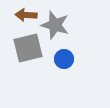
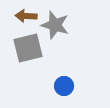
brown arrow: moved 1 px down
blue circle: moved 27 px down
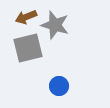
brown arrow: moved 1 px down; rotated 25 degrees counterclockwise
blue circle: moved 5 px left
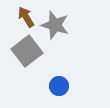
brown arrow: rotated 80 degrees clockwise
gray square: moved 1 px left, 3 px down; rotated 24 degrees counterclockwise
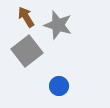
gray star: moved 3 px right
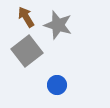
blue circle: moved 2 px left, 1 px up
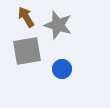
gray square: rotated 28 degrees clockwise
blue circle: moved 5 px right, 16 px up
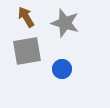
gray star: moved 7 px right, 2 px up
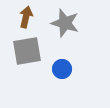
brown arrow: rotated 45 degrees clockwise
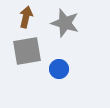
blue circle: moved 3 px left
